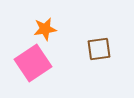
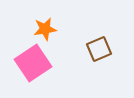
brown square: rotated 15 degrees counterclockwise
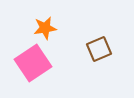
orange star: moved 1 px up
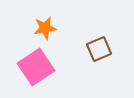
pink square: moved 3 px right, 4 px down
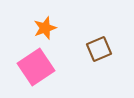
orange star: rotated 10 degrees counterclockwise
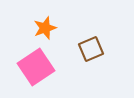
brown square: moved 8 px left
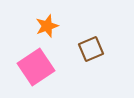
orange star: moved 2 px right, 2 px up
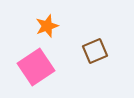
brown square: moved 4 px right, 2 px down
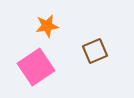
orange star: rotated 10 degrees clockwise
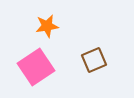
brown square: moved 1 px left, 9 px down
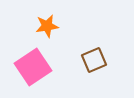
pink square: moved 3 px left
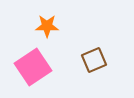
orange star: rotated 10 degrees clockwise
